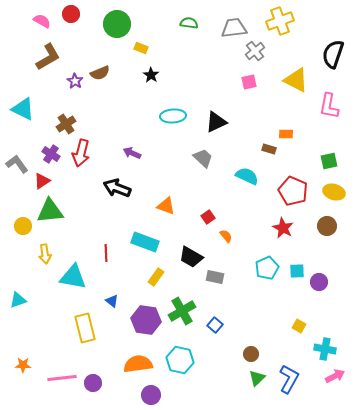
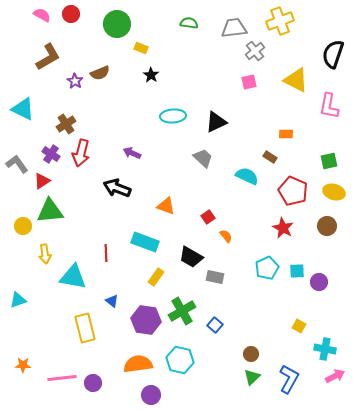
pink semicircle at (42, 21): moved 6 px up
brown rectangle at (269, 149): moved 1 px right, 8 px down; rotated 16 degrees clockwise
green triangle at (257, 378): moved 5 px left, 1 px up
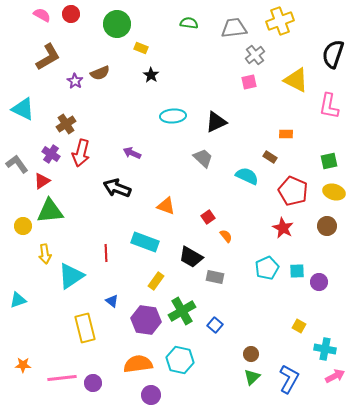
gray cross at (255, 51): moved 4 px down
cyan triangle at (73, 277): moved 2 px left, 1 px up; rotated 44 degrees counterclockwise
yellow rectangle at (156, 277): moved 4 px down
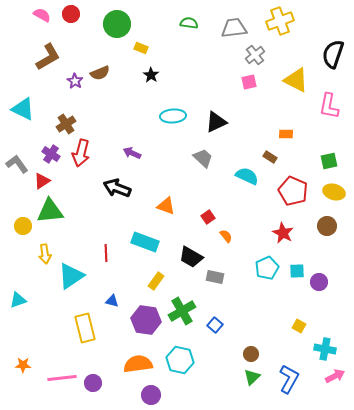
red star at (283, 228): moved 5 px down
blue triangle at (112, 301): rotated 24 degrees counterclockwise
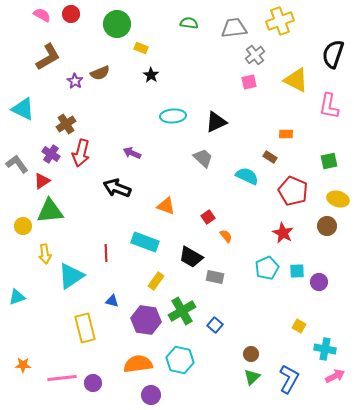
yellow ellipse at (334, 192): moved 4 px right, 7 px down
cyan triangle at (18, 300): moved 1 px left, 3 px up
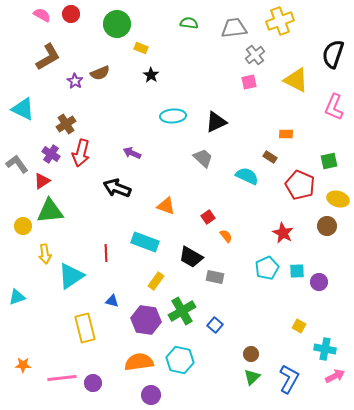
pink L-shape at (329, 106): moved 5 px right, 1 px down; rotated 12 degrees clockwise
red pentagon at (293, 191): moved 7 px right, 6 px up
orange semicircle at (138, 364): moved 1 px right, 2 px up
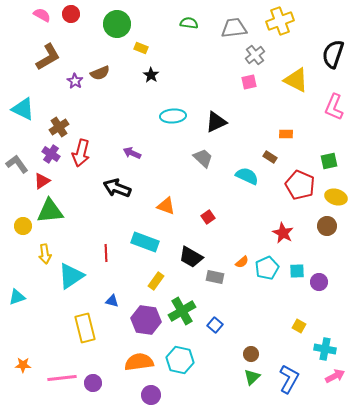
brown cross at (66, 124): moved 7 px left, 3 px down
yellow ellipse at (338, 199): moved 2 px left, 2 px up
orange semicircle at (226, 236): moved 16 px right, 26 px down; rotated 88 degrees clockwise
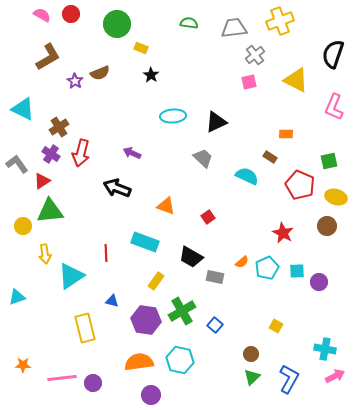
yellow square at (299, 326): moved 23 px left
